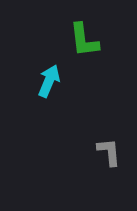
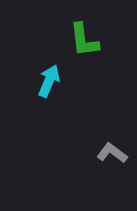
gray L-shape: moved 3 px right, 1 px down; rotated 48 degrees counterclockwise
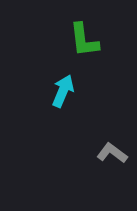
cyan arrow: moved 14 px right, 10 px down
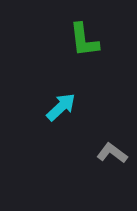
cyan arrow: moved 2 px left, 16 px down; rotated 24 degrees clockwise
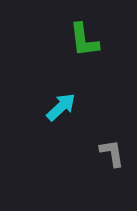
gray L-shape: rotated 44 degrees clockwise
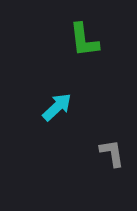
cyan arrow: moved 4 px left
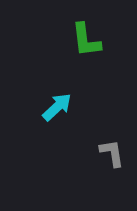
green L-shape: moved 2 px right
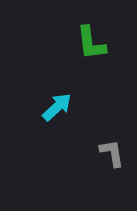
green L-shape: moved 5 px right, 3 px down
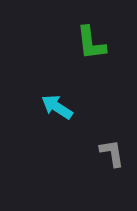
cyan arrow: rotated 104 degrees counterclockwise
